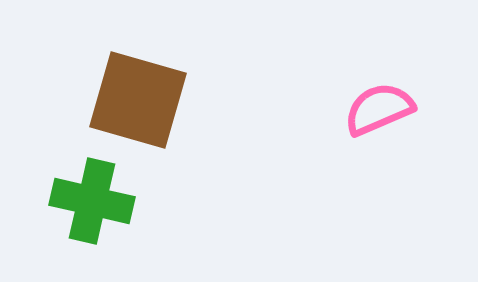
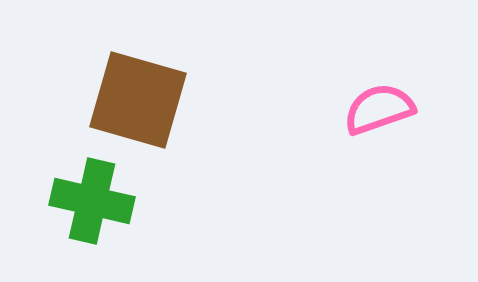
pink semicircle: rotated 4 degrees clockwise
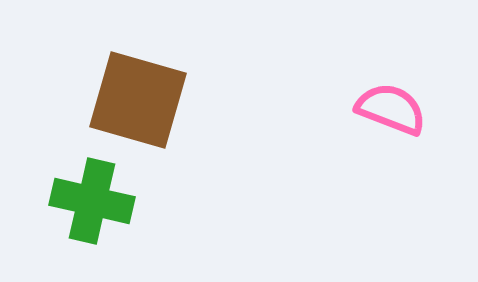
pink semicircle: moved 12 px right; rotated 40 degrees clockwise
